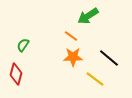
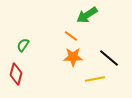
green arrow: moved 1 px left, 1 px up
yellow line: rotated 48 degrees counterclockwise
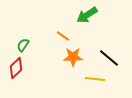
orange line: moved 8 px left
red diamond: moved 6 px up; rotated 30 degrees clockwise
yellow line: rotated 18 degrees clockwise
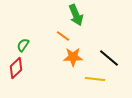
green arrow: moved 11 px left; rotated 80 degrees counterclockwise
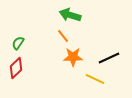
green arrow: moved 6 px left; rotated 130 degrees clockwise
orange line: rotated 16 degrees clockwise
green semicircle: moved 5 px left, 2 px up
black line: rotated 65 degrees counterclockwise
yellow line: rotated 18 degrees clockwise
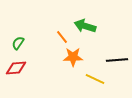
green arrow: moved 15 px right, 11 px down
orange line: moved 1 px left, 1 px down
black line: moved 8 px right, 2 px down; rotated 20 degrees clockwise
red diamond: rotated 40 degrees clockwise
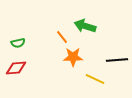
green semicircle: rotated 136 degrees counterclockwise
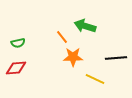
black line: moved 1 px left, 2 px up
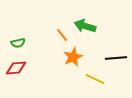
orange line: moved 2 px up
orange star: rotated 24 degrees counterclockwise
